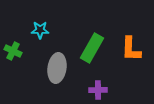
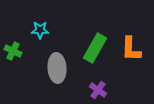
green rectangle: moved 3 px right
gray ellipse: rotated 12 degrees counterclockwise
purple cross: rotated 36 degrees clockwise
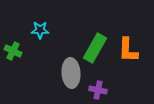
orange L-shape: moved 3 px left, 1 px down
gray ellipse: moved 14 px right, 5 px down
purple cross: rotated 24 degrees counterclockwise
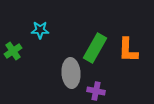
green cross: rotated 30 degrees clockwise
purple cross: moved 2 px left, 1 px down
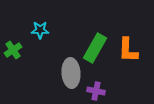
green cross: moved 1 px up
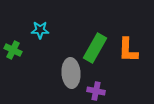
green cross: rotated 30 degrees counterclockwise
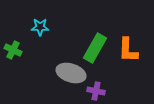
cyan star: moved 3 px up
gray ellipse: rotated 68 degrees counterclockwise
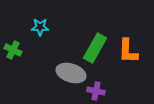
orange L-shape: moved 1 px down
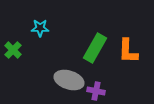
cyan star: moved 1 px down
green cross: rotated 18 degrees clockwise
gray ellipse: moved 2 px left, 7 px down
